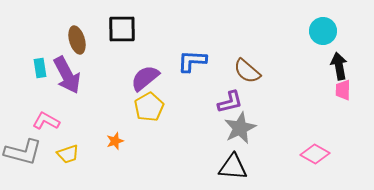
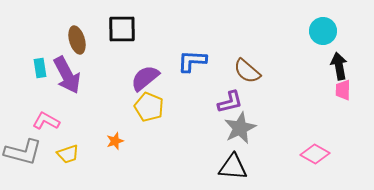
yellow pentagon: rotated 20 degrees counterclockwise
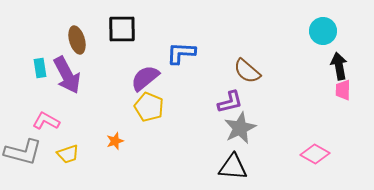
blue L-shape: moved 11 px left, 8 px up
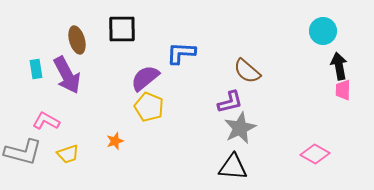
cyan rectangle: moved 4 px left, 1 px down
